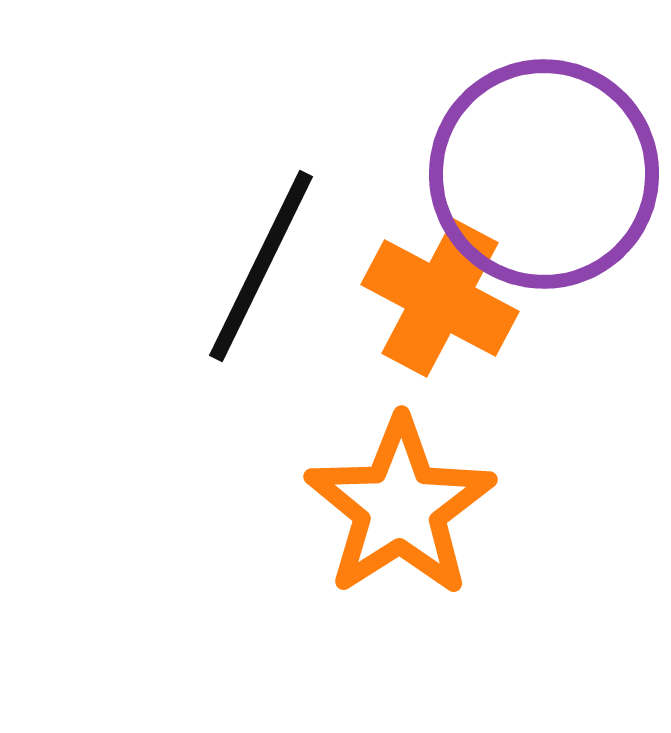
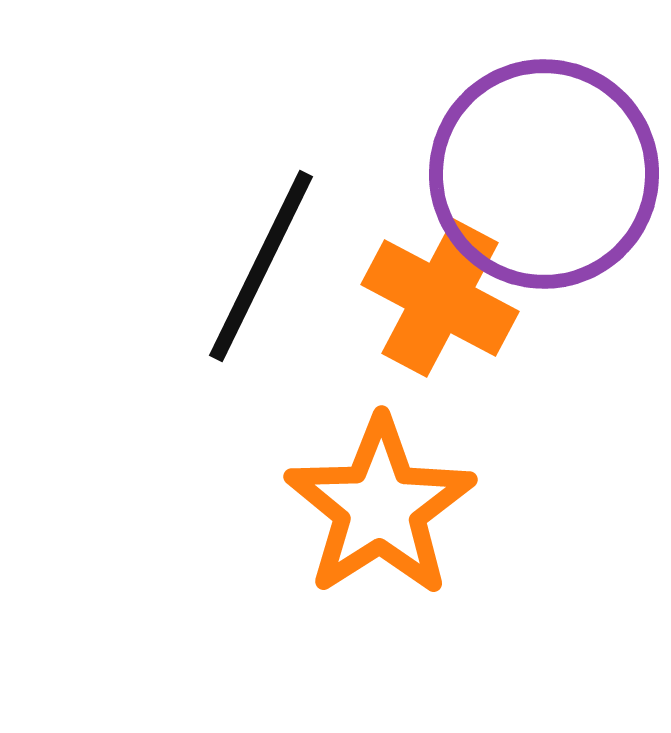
orange star: moved 20 px left
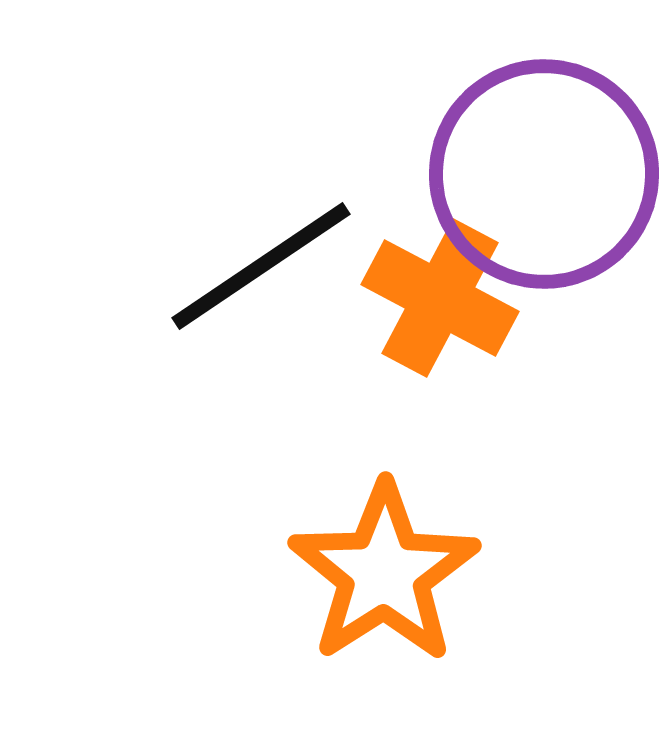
black line: rotated 30 degrees clockwise
orange star: moved 4 px right, 66 px down
